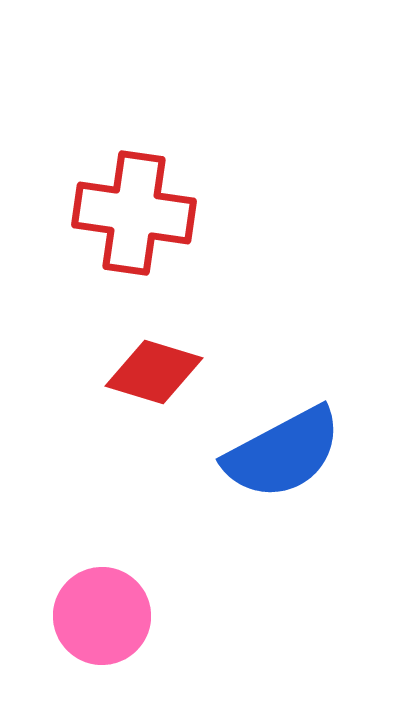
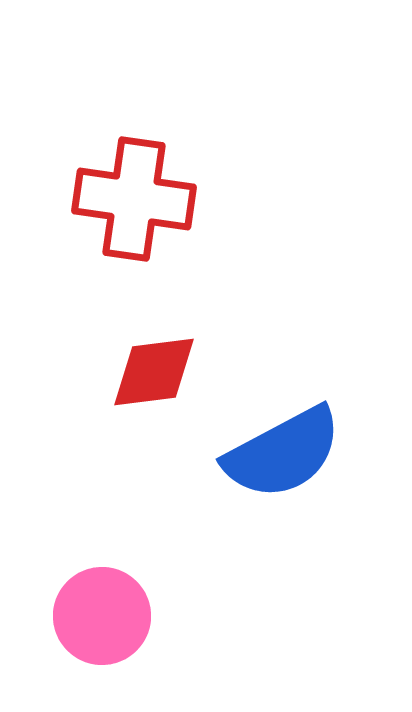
red cross: moved 14 px up
red diamond: rotated 24 degrees counterclockwise
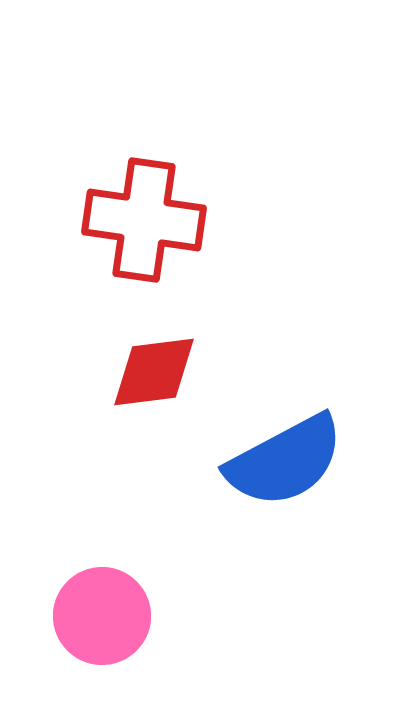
red cross: moved 10 px right, 21 px down
blue semicircle: moved 2 px right, 8 px down
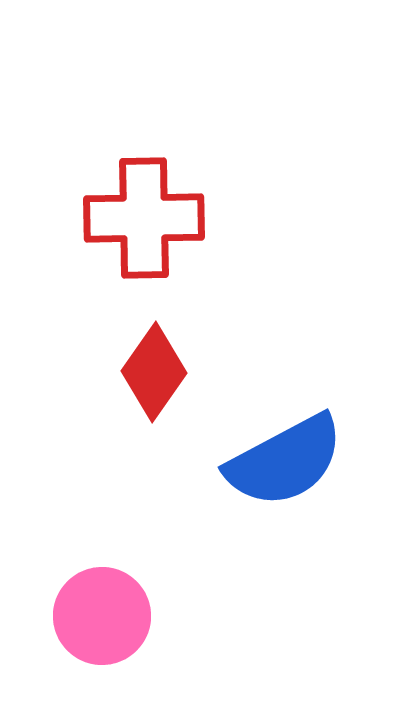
red cross: moved 2 px up; rotated 9 degrees counterclockwise
red diamond: rotated 48 degrees counterclockwise
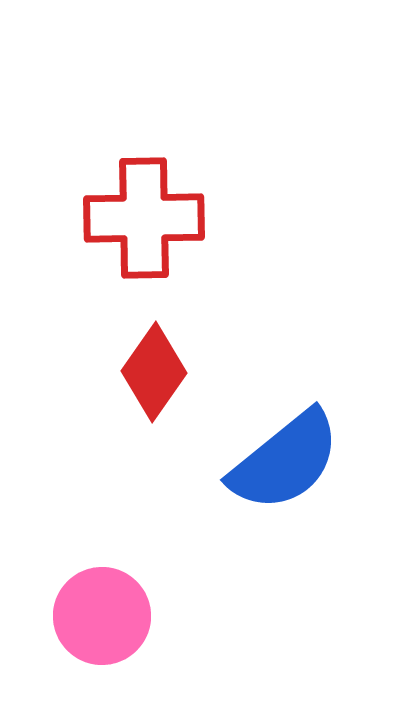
blue semicircle: rotated 11 degrees counterclockwise
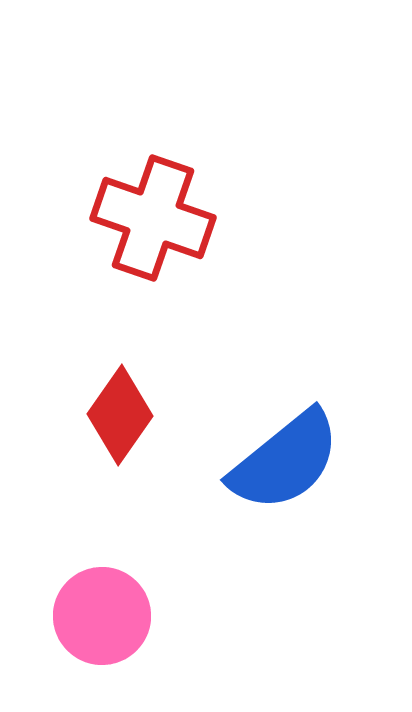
red cross: moved 9 px right; rotated 20 degrees clockwise
red diamond: moved 34 px left, 43 px down
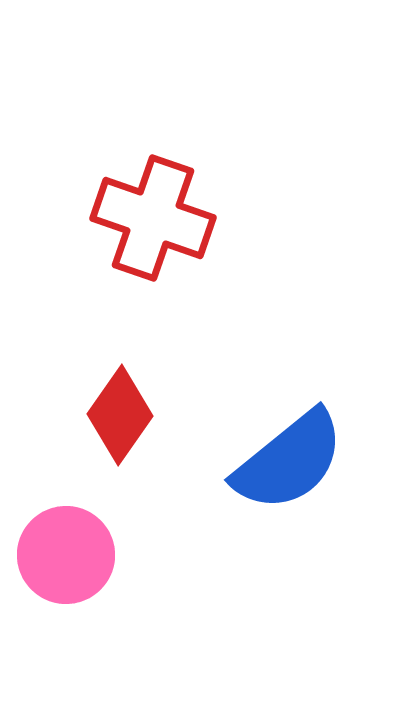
blue semicircle: moved 4 px right
pink circle: moved 36 px left, 61 px up
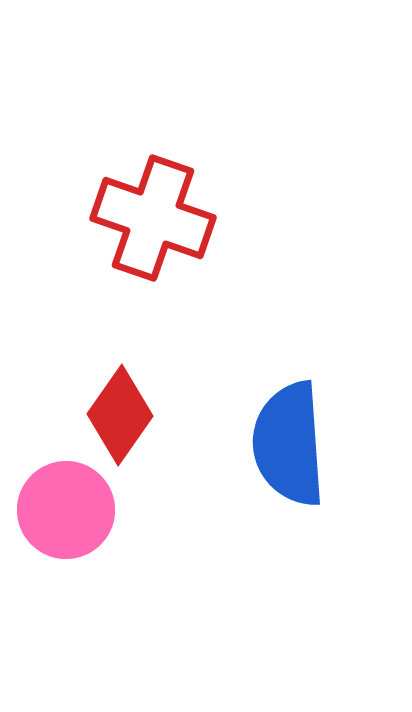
blue semicircle: moved 17 px up; rotated 125 degrees clockwise
pink circle: moved 45 px up
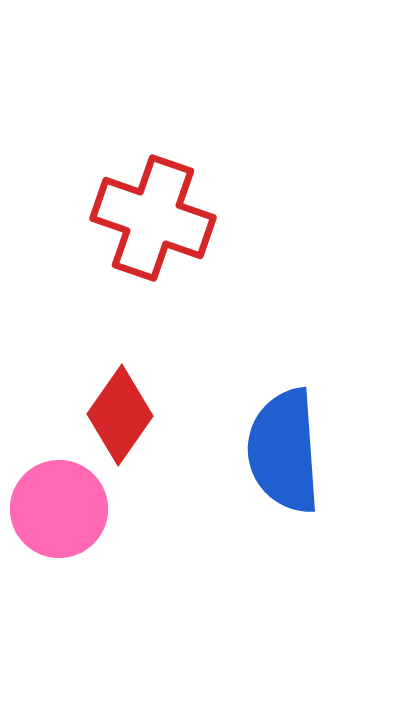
blue semicircle: moved 5 px left, 7 px down
pink circle: moved 7 px left, 1 px up
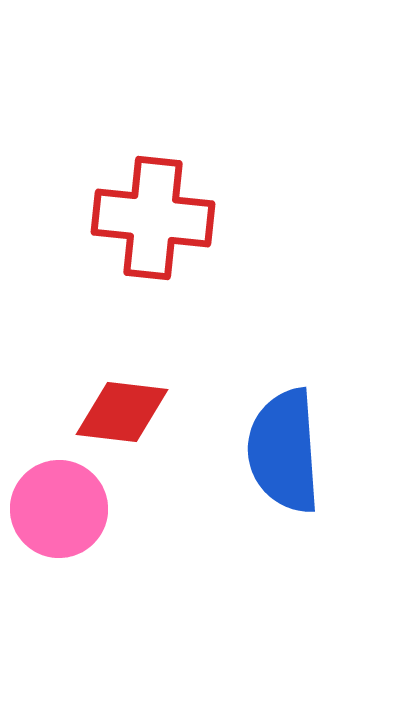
red cross: rotated 13 degrees counterclockwise
red diamond: moved 2 px right, 3 px up; rotated 62 degrees clockwise
